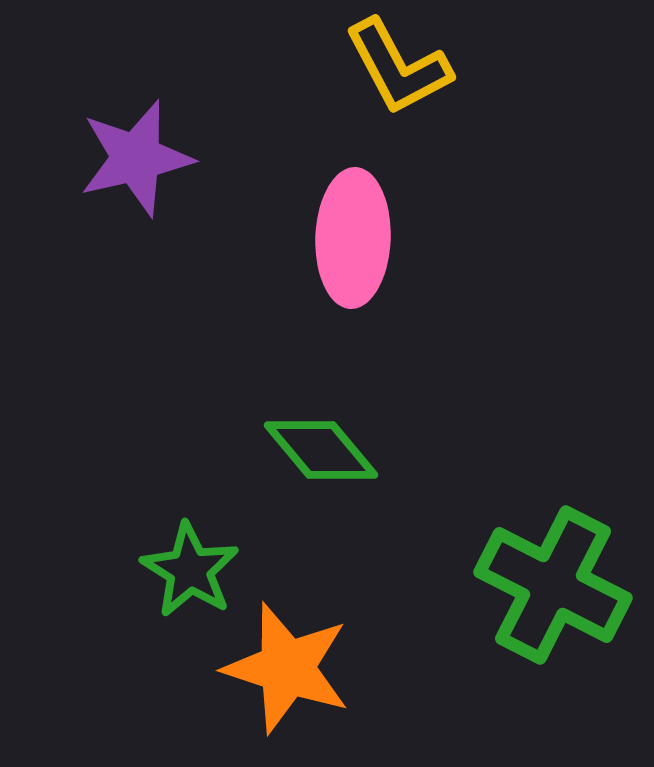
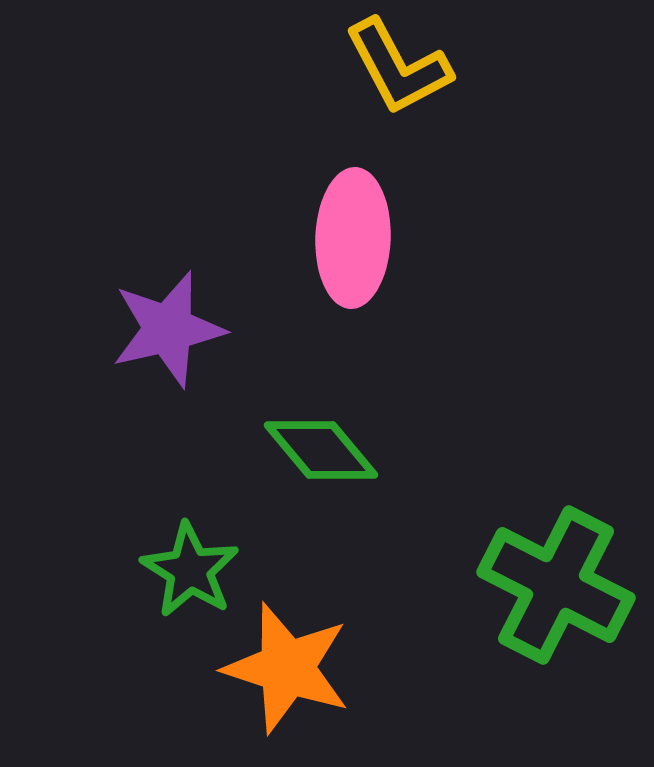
purple star: moved 32 px right, 171 px down
green cross: moved 3 px right
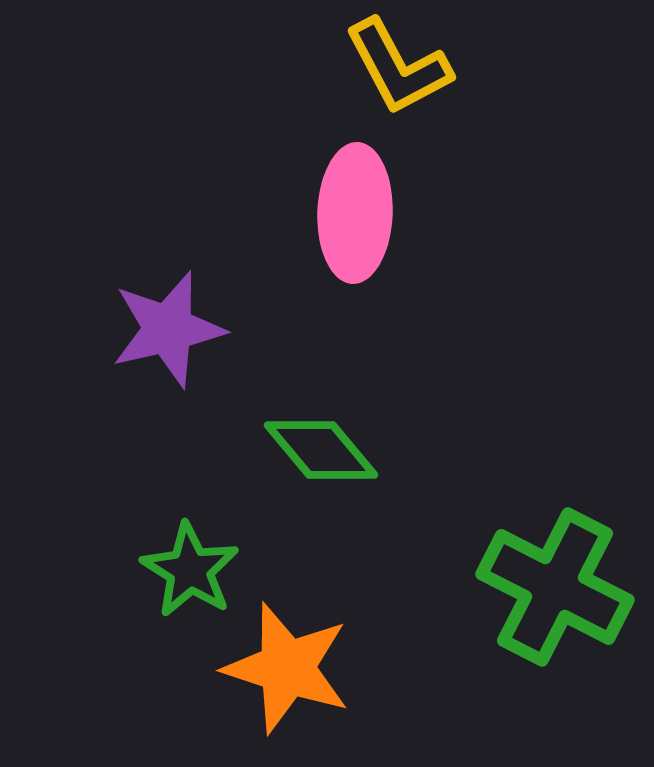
pink ellipse: moved 2 px right, 25 px up
green cross: moved 1 px left, 2 px down
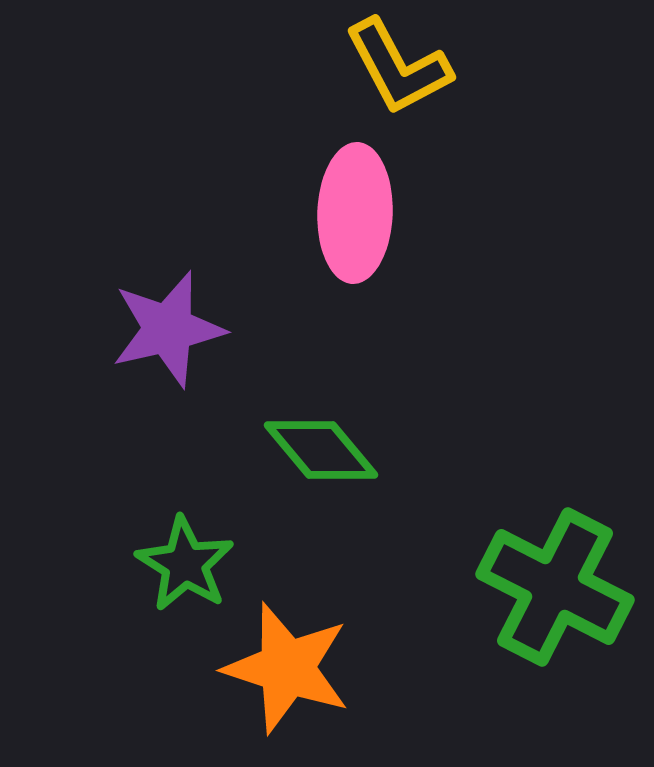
green star: moved 5 px left, 6 px up
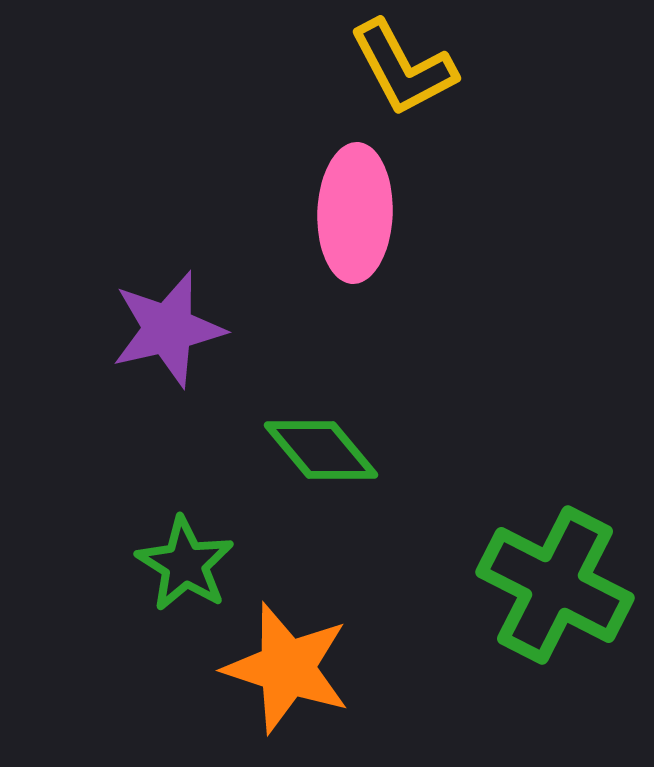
yellow L-shape: moved 5 px right, 1 px down
green cross: moved 2 px up
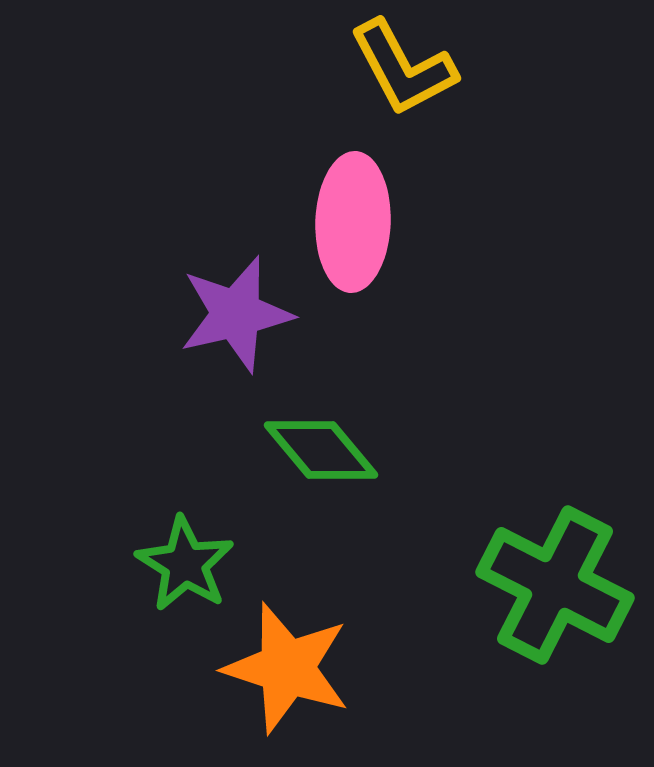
pink ellipse: moved 2 px left, 9 px down
purple star: moved 68 px right, 15 px up
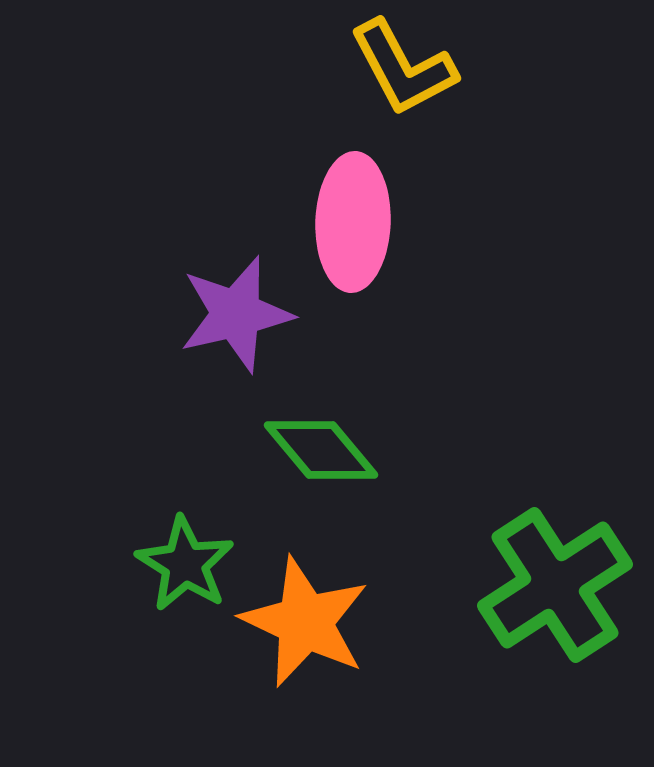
green cross: rotated 30 degrees clockwise
orange star: moved 18 px right, 46 px up; rotated 7 degrees clockwise
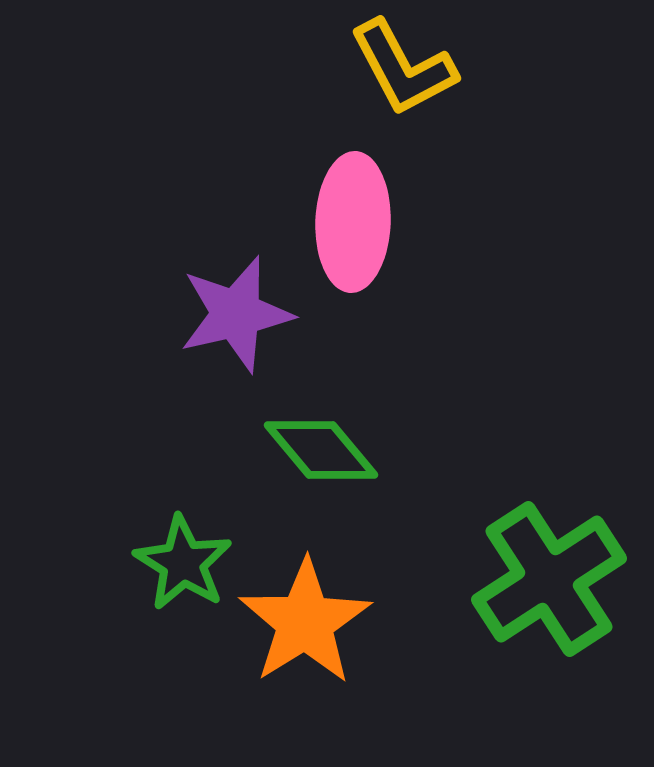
green star: moved 2 px left, 1 px up
green cross: moved 6 px left, 6 px up
orange star: rotated 15 degrees clockwise
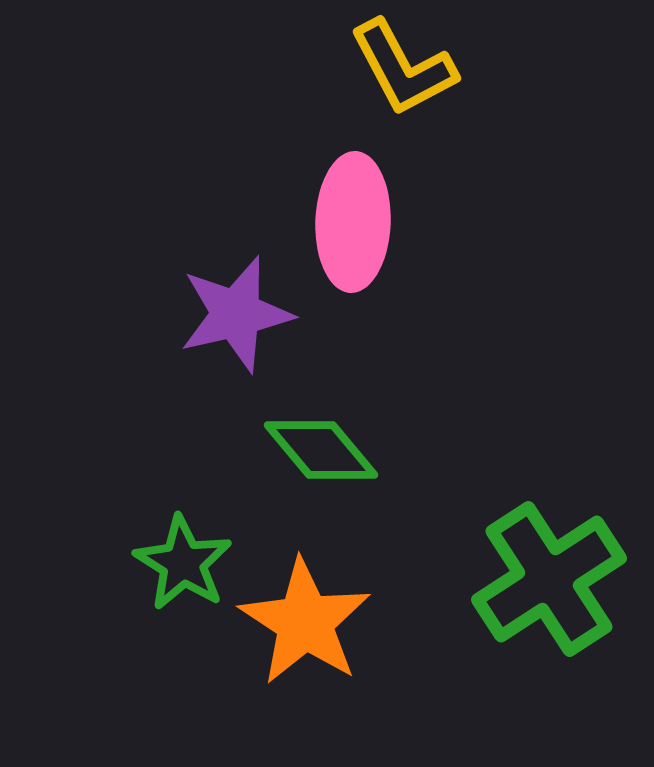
orange star: rotated 7 degrees counterclockwise
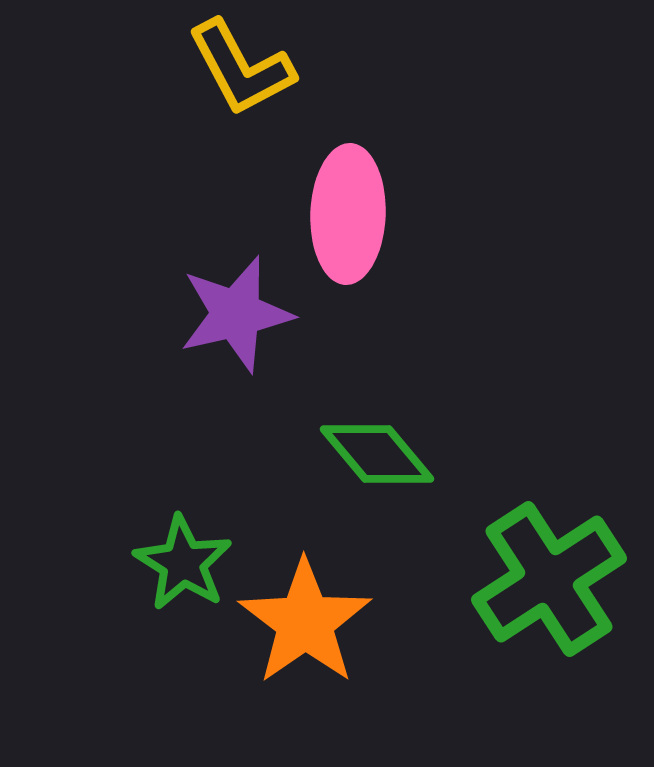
yellow L-shape: moved 162 px left
pink ellipse: moved 5 px left, 8 px up
green diamond: moved 56 px right, 4 px down
orange star: rotated 4 degrees clockwise
